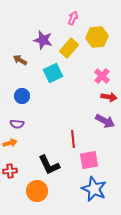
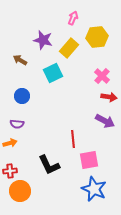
orange circle: moved 17 px left
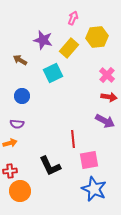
pink cross: moved 5 px right, 1 px up
black L-shape: moved 1 px right, 1 px down
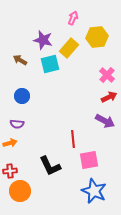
cyan square: moved 3 px left, 9 px up; rotated 12 degrees clockwise
red arrow: rotated 35 degrees counterclockwise
blue star: moved 2 px down
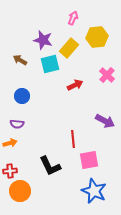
red arrow: moved 34 px left, 12 px up
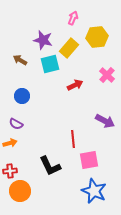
purple semicircle: moved 1 px left; rotated 24 degrees clockwise
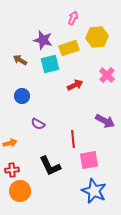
yellow rectangle: rotated 30 degrees clockwise
purple semicircle: moved 22 px right
red cross: moved 2 px right, 1 px up
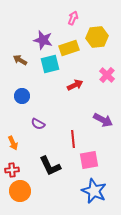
purple arrow: moved 2 px left, 1 px up
orange arrow: moved 3 px right; rotated 80 degrees clockwise
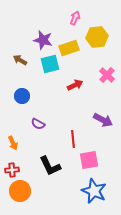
pink arrow: moved 2 px right
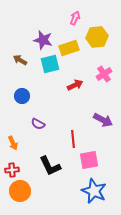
pink cross: moved 3 px left, 1 px up; rotated 14 degrees clockwise
